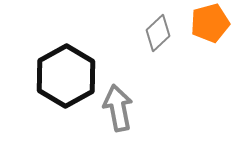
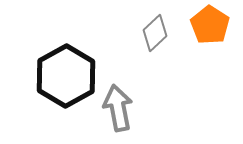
orange pentagon: moved 2 px down; rotated 24 degrees counterclockwise
gray diamond: moved 3 px left
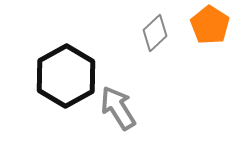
gray arrow: rotated 21 degrees counterclockwise
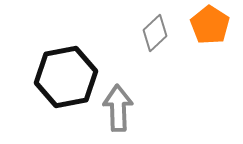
black hexagon: moved 1 px down; rotated 18 degrees clockwise
gray arrow: rotated 30 degrees clockwise
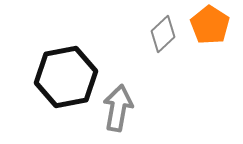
gray diamond: moved 8 px right, 1 px down
gray arrow: rotated 12 degrees clockwise
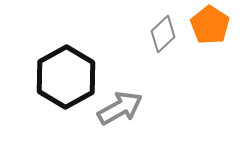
black hexagon: rotated 18 degrees counterclockwise
gray arrow: moved 2 px right; rotated 51 degrees clockwise
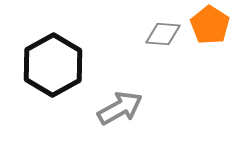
gray diamond: rotated 48 degrees clockwise
black hexagon: moved 13 px left, 12 px up
